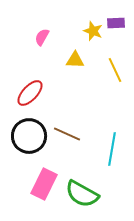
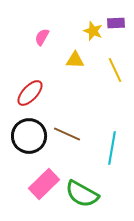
cyan line: moved 1 px up
pink rectangle: rotated 20 degrees clockwise
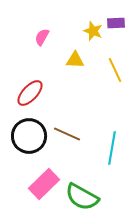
green semicircle: moved 3 px down
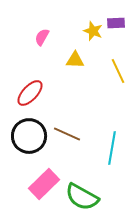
yellow line: moved 3 px right, 1 px down
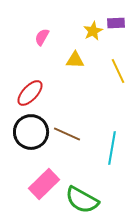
yellow star: rotated 24 degrees clockwise
black circle: moved 2 px right, 4 px up
green semicircle: moved 3 px down
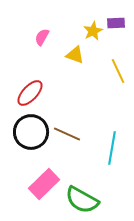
yellow triangle: moved 5 px up; rotated 18 degrees clockwise
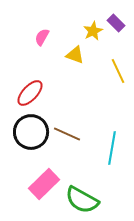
purple rectangle: rotated 48 degrees clockwise
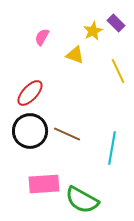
black circle: moved 1 px left, 1 px up
pink rectangle: rotated 40 degrees clockwise
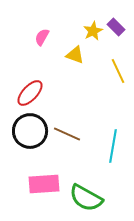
purple rectangle: moved 4 px down
cyan line: moved 1 px right, 2 px up
green semicircle: moved 4 px right, 2 px up
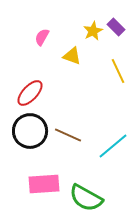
yellow triangle: moved 3 px left, 1 px down
brown line: moved 1 px right, 1 px down
cyan line: rotated 40 degrees clockwise
